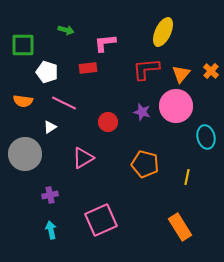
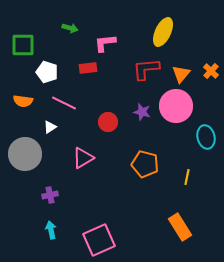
green arrow: moved 4 px right, 2 px up
pink square: moved 2 px left, 20 px down
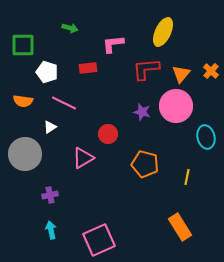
pink L-shape: moved 8 px right, 1 px down
red circle: moved 12 px down
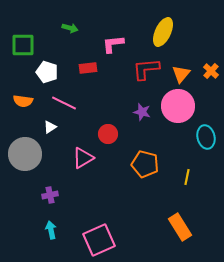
pink circle: moved 2 px right
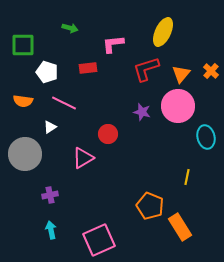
red L-shape: rotated 12 degrees counterclockwise
orange pentagon: moved 5 px right, 42 px down; rotated 8 degrees clockwise
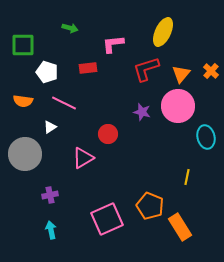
pink square: moved 8 px right, 21 px up
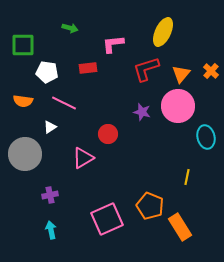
white pentagon: rotated 10 degrees counterclockwise
